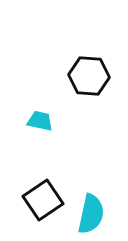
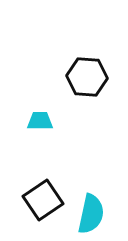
black hexagon: moved 2 px left, 1 px down
cyan trapezoid: rotated 12 degrees counterclockwise
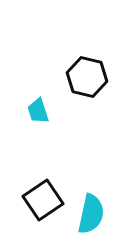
black hexagon: rotated 9 degrees clockwise
cyan trapezoid: moved 2 px left, 10 px up; rotated 108 degrees counterclockwise
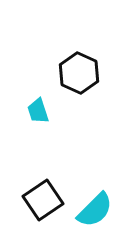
black hexagon: moved 8 px left, 4 px up; rotated 12 degrees clockwise
cyan semicircle: moved 4 px right, 4 px up; rotated 33 degrees clockwise
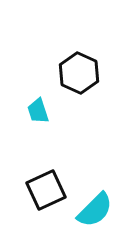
black square: moved 3 px right, 10 px up; rotated 9 degrees clockwise
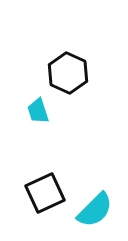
black hexagon: moved 11 px left
black square: moved 1 px left, 3 px down
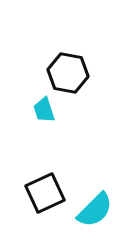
black hexagon: rotated 15 degrees counterclockwise
cyan trapezoid: moved 6 px right, 1 px up
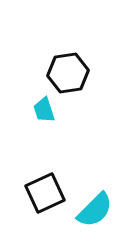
black hexagon: rotated 18 degrees counterclockwise
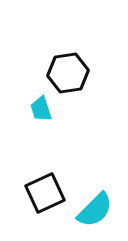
cyan trapezoid: moved 3 px left, 1 px up
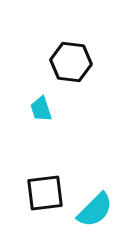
black hexagon: moved 3 px right, 11 px up; rotated 15 degrees clockwise
black square: rotated 18 degrees clockwise
